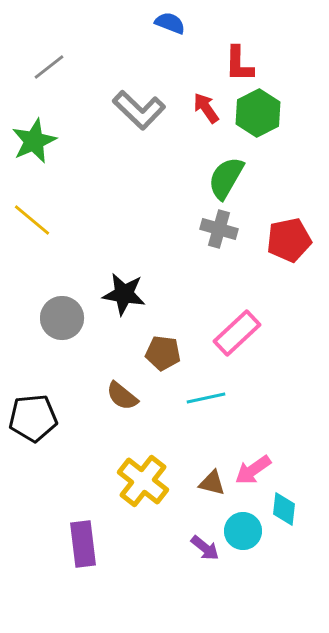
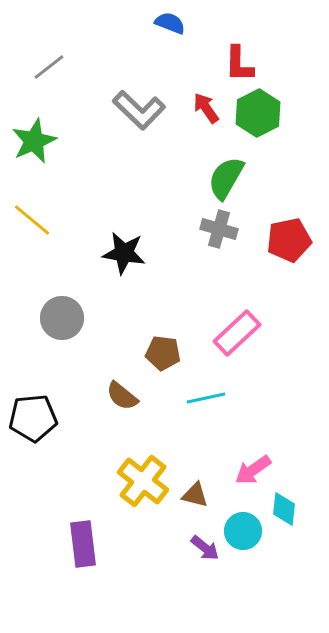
black star: moved 41 px up
brown triangle: moved 17 px left, 12 px down
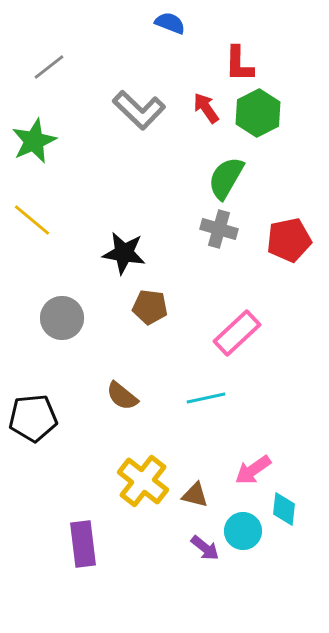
brown pentagon: moved 13 px left, 46 px up
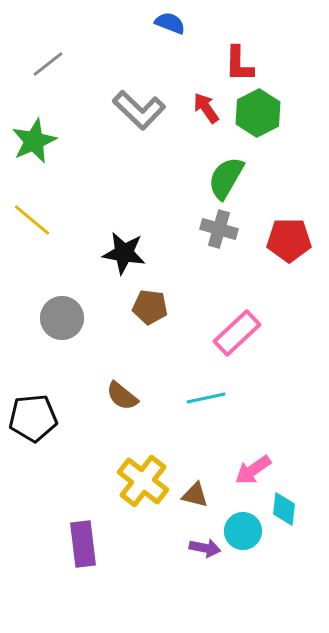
gray line: moved 1 px left, 3 px up
red pentagon: rotated 12 degrees clockwise
purple arrow: rotated 28 degrees counterclockwise
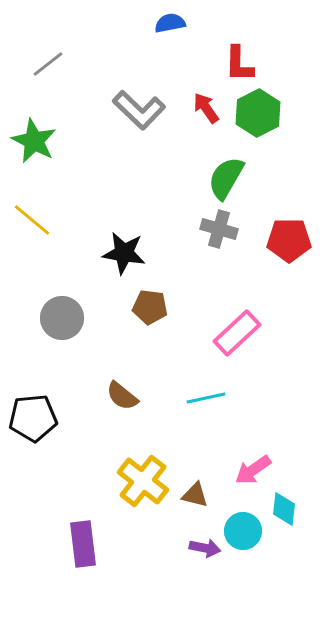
blue semicircle: rotated 32 degrees counterclockwise
green star: rotated 21 degrees counterclockwise
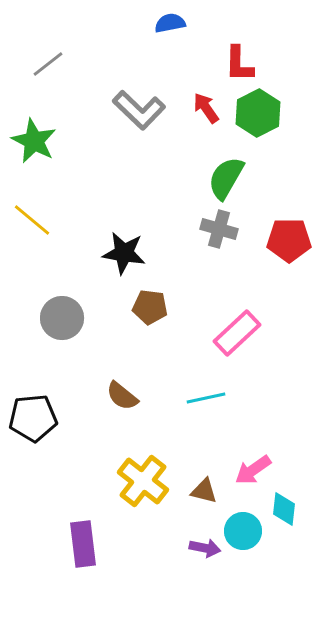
brown triangle: moved 9 px right, 4 px up
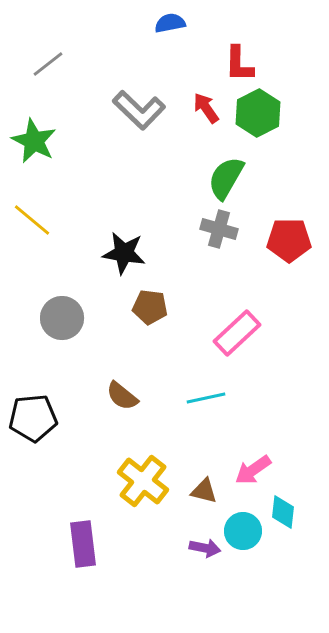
cyan diamond: moved 1 px left, 3 px down
